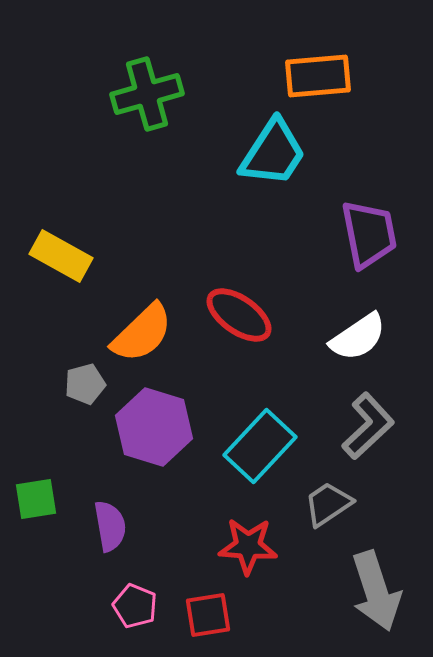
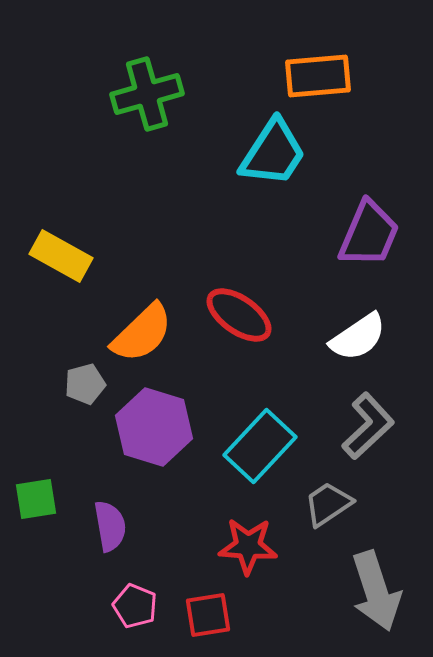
purple trapezoid: rotated 34 degrees clockwise
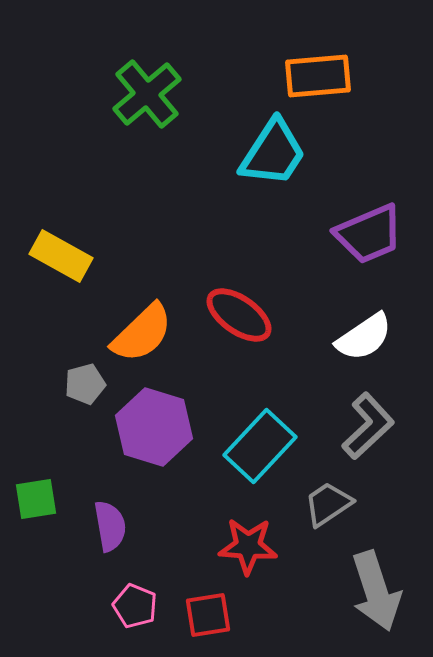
green cross: rotated 24 degrees counterclockwise
purple trapezoid: rotated 44 degrees clockwise
white semicircle: moved 6 px right
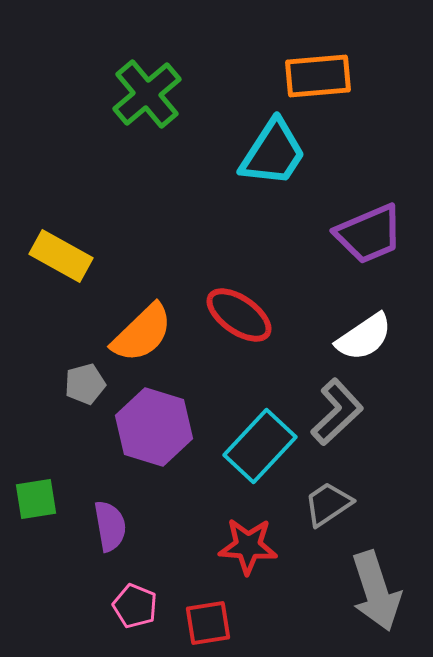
gray L-shape: moved 31 px left, 14 px up
red square: moved 8 px down
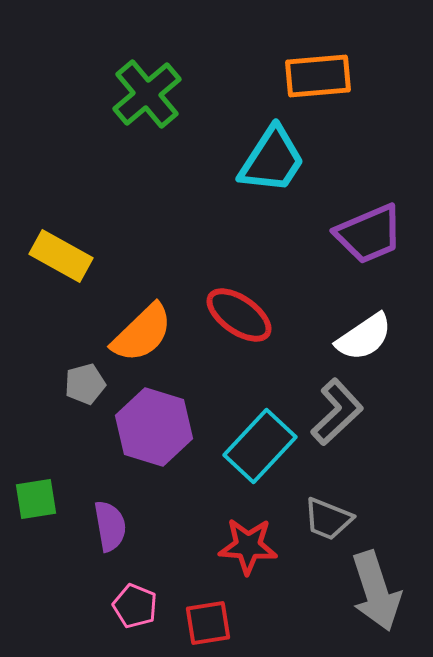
cyan trapezoid: moved 1 px left, 7 px down
gray trapezoid: moved 15 px down; rotated 124 degrees counterclockwise
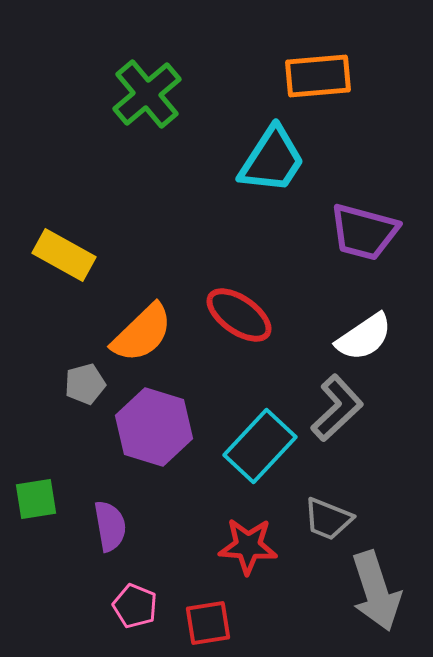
purple trapezoid: moved 5 px left, 2 px up; rotated 38 degrees clockwise
yellow rectangle: moved 3 px right, 1 px up
gray L-shape: moved 4 px up
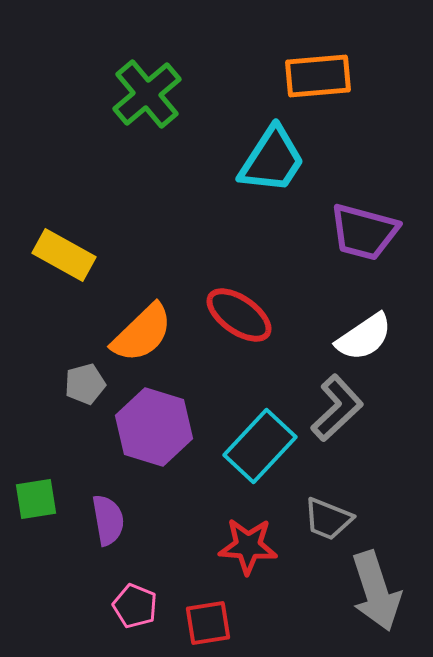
purple semicircle: moved 2 px left, 6 px up
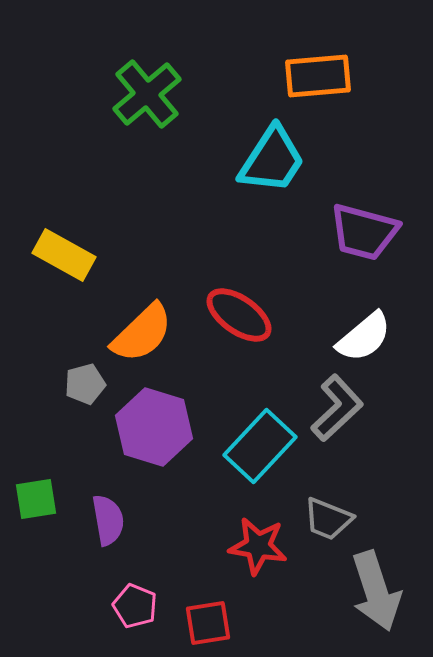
white semicircle: rotated 6 degrees counterclockwise
red star: moved 10 px right; rotated 6 degrees clockwise
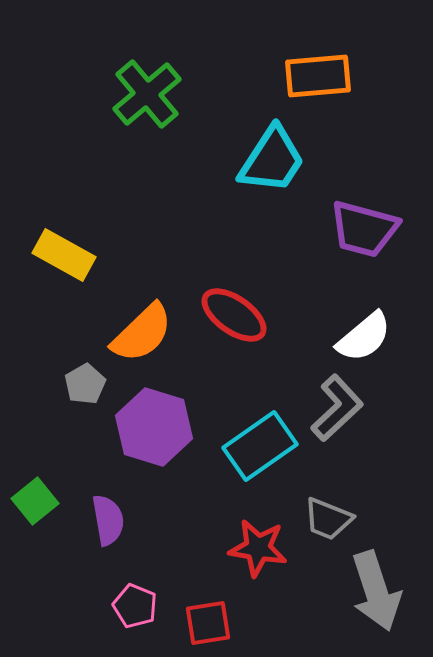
purple trapezoid: moved 3 px up
red ellipse: moved 5 px left
gray pentagon: rotated 15 degrees counterclockwise
cyan rectangle: rotated 12 degrees clockwise
green square: moved 1 px left, 2 px down; rotated 30 degrees counterclockwise
red star: moved 2 px down
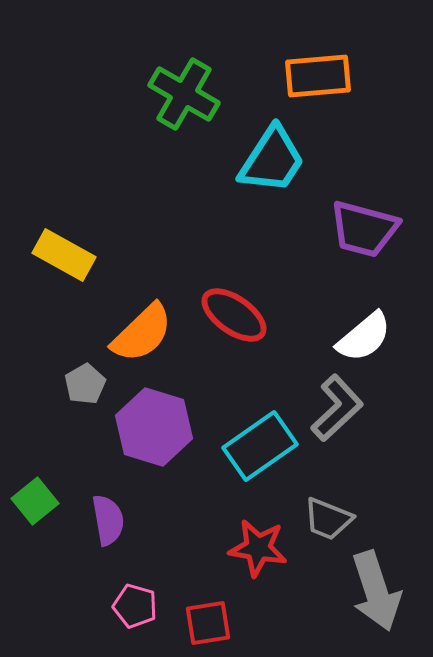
green cross: moved 37 px right; rotated 20 degrees counterclockwise
pink pentagon: rotated 6 degrees counterclockwise
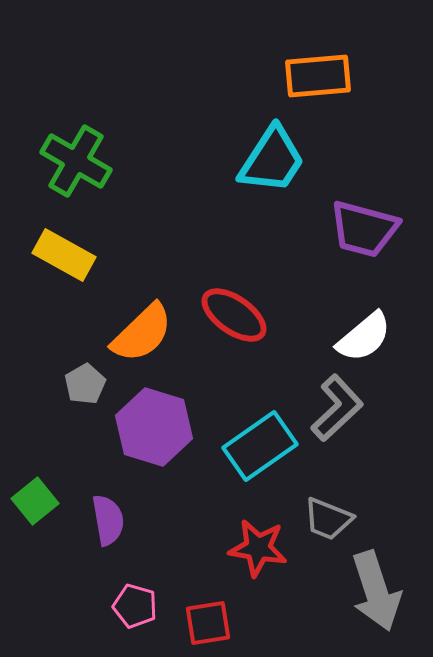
green cross: moved 108 px left, 67 px down
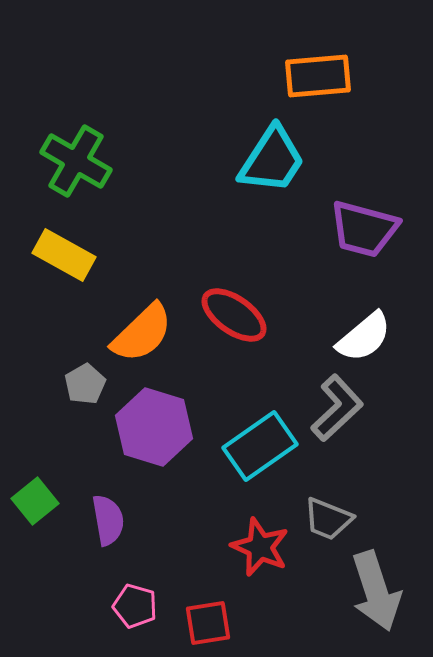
red star: moved 2 px right, 1 px up; rotated 14 degrees clockwise
